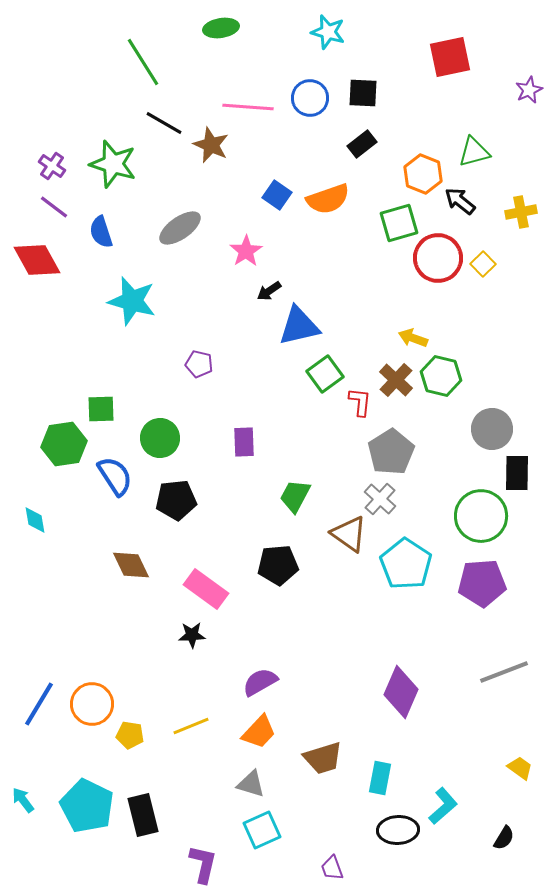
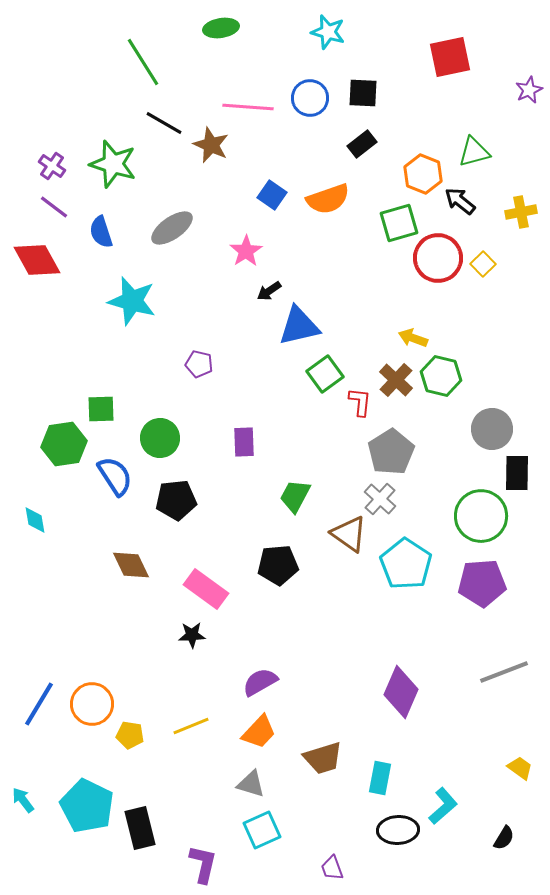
blue square at (277, 195): moved 5 px left
gray ellipse at (180, 228): moved 8 px left
black rectangle at (143, 815): moved 3 px left, 13 px down
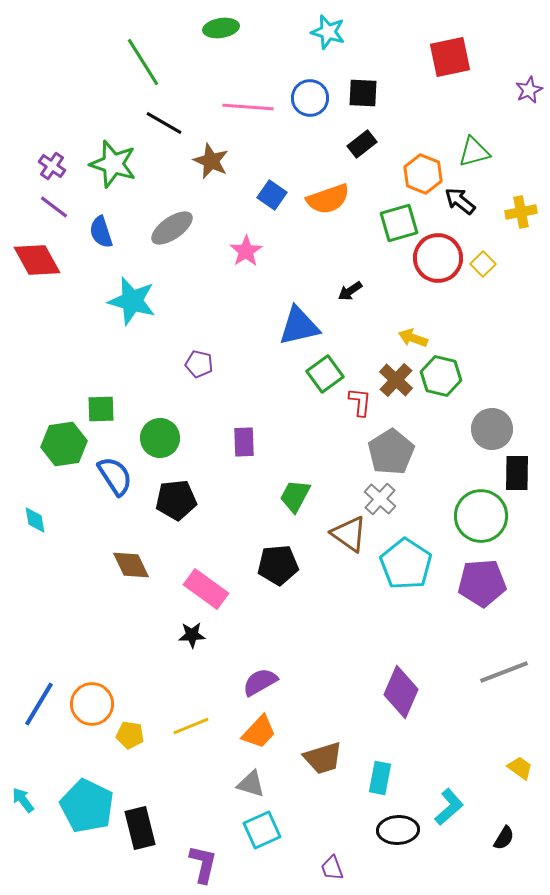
brown star at (211, 145): moved 16 px down
black arrow at (269, 291): moved 81 px right
cyan L-shape at (443, 806): moved 6 px right, 1 px down
